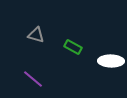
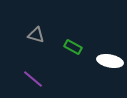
white ellipse: moved 1 px left; rotated 10 degrees clockwise
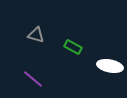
white ellipse: moved 5 px down
